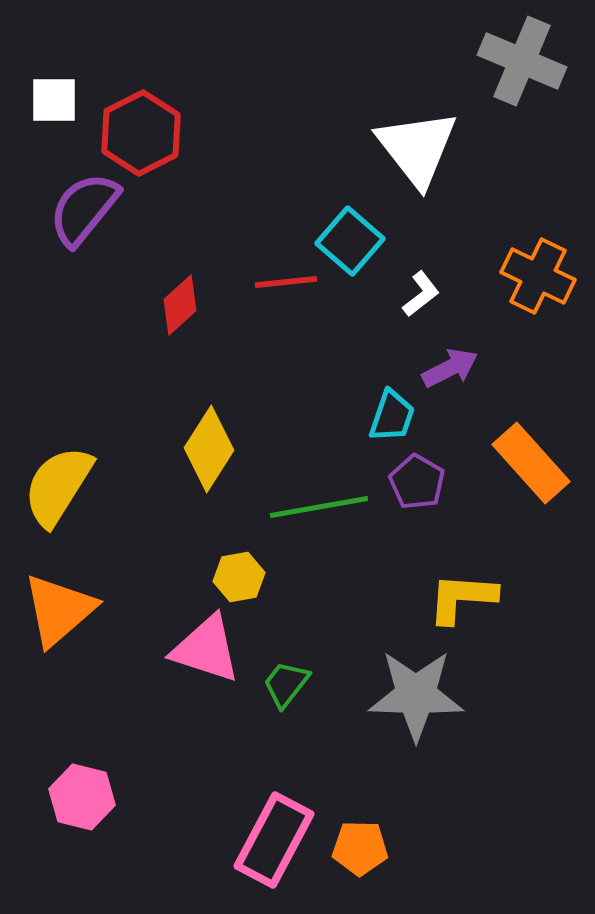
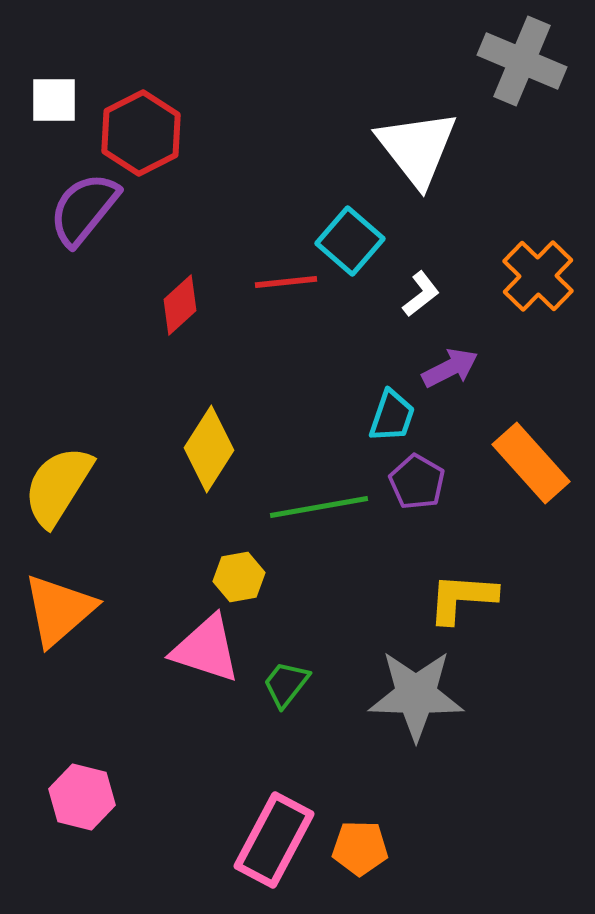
orange cross: rotated 18 degrees clockwise
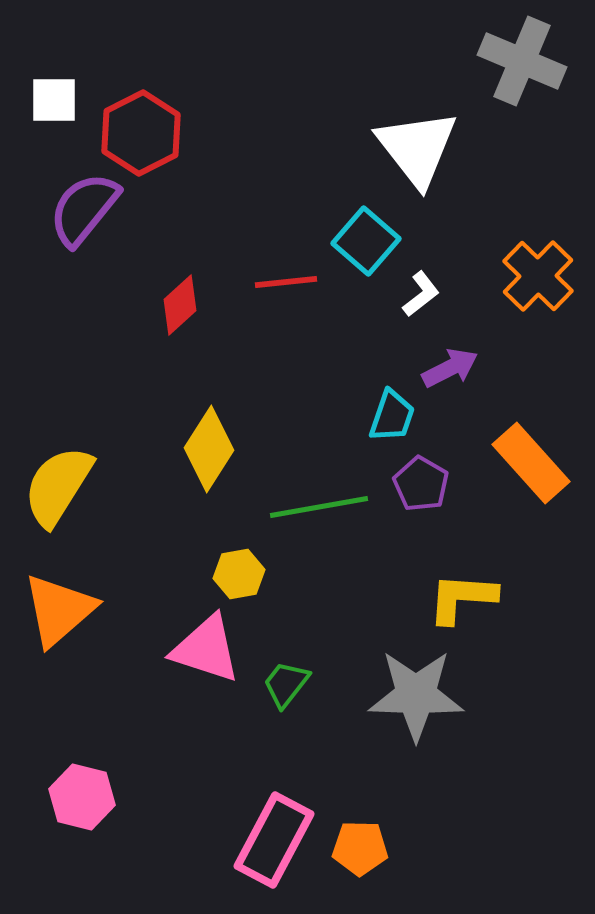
cyan square: moved 16 px right
purple pentagon: moved 4 px right, 2 px down
yellow hexagon: moved 3 px up
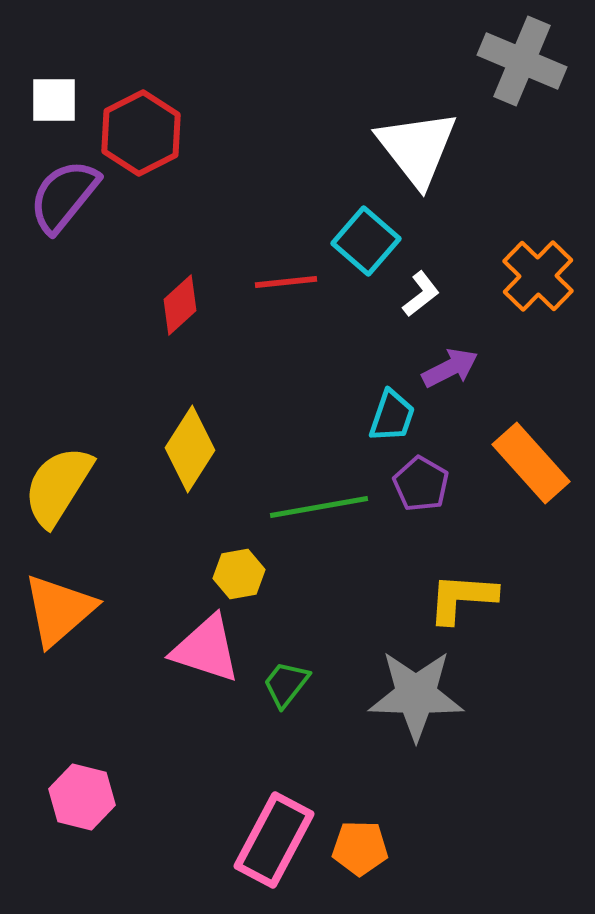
purple semicircle: moved 20 px left, 13 px up
yellow diamond: moved 19 px left
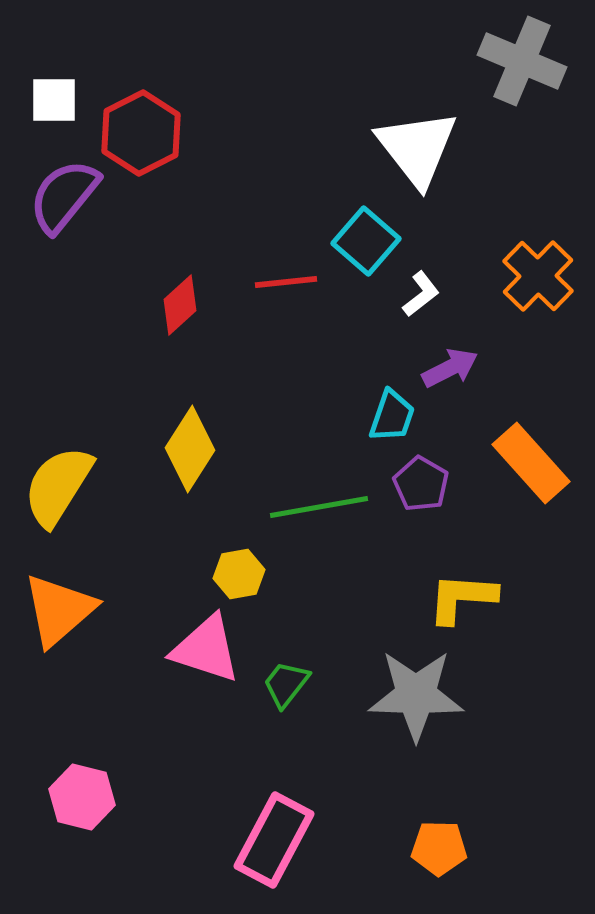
orange pentagon: moved 79 px right
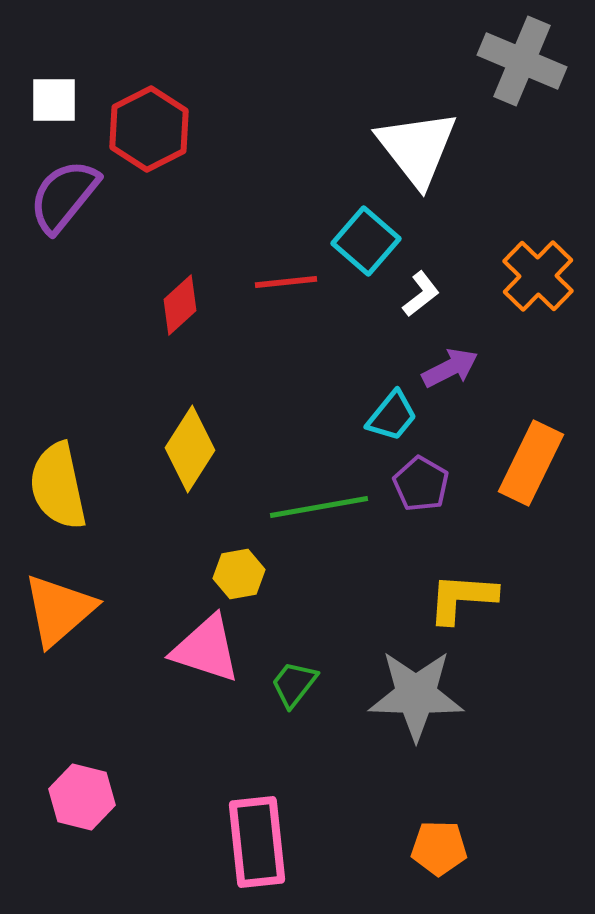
red hexagon: moved 8 px right, 4 px up
cyan trapezoid: rotated 20 degrees clockwise
orange rectangle: rotated 68 degrees clockwise
yellow semicircle: rotated 44 degrees counterclockwise
green trapezoid: moved 8 px right
pink rectangle: moved 17 px left, 2 px down; rotated 34 degrees counterclockwise
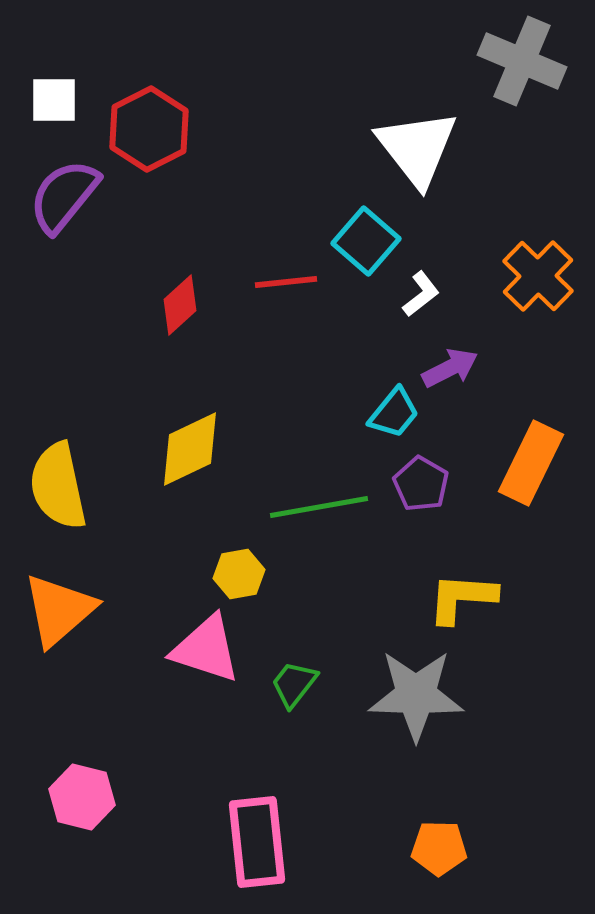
cyan trapezoid: moved 2 px right, 3 px up
yellow diamond: rotated 32 degrees clockwise
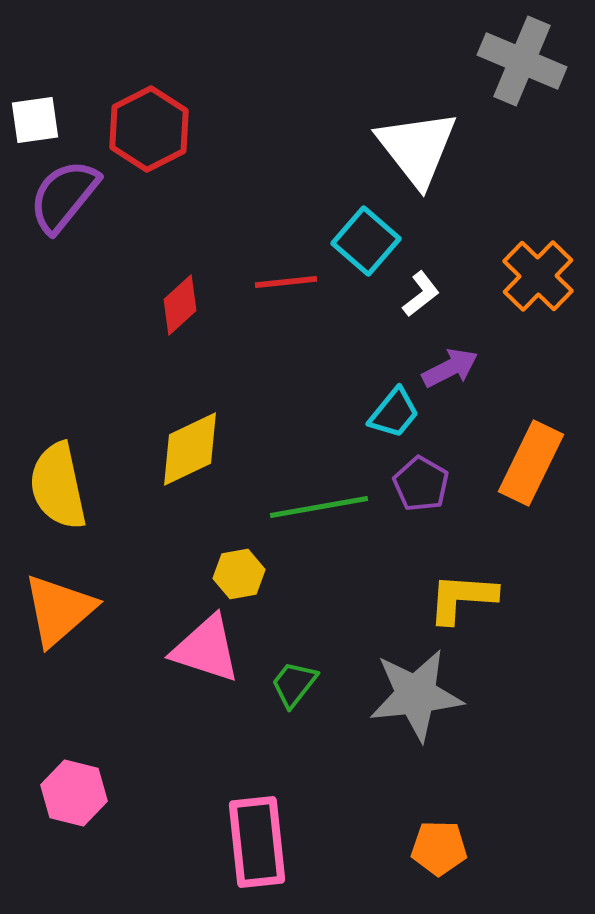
white square: moved 19 px left, 20 px down; rotated 8 degrees counterclockwise
gray star: rotated 8 degrees counterclockwise
pink hexagon: moved 8 px left, 4 px up
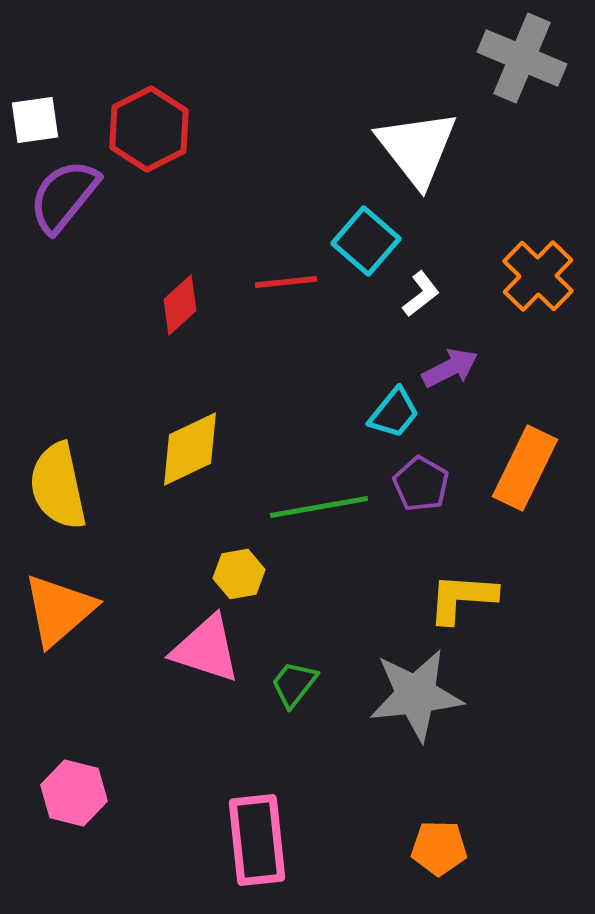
gray cross: moved 3 px up
orange rectangle: moved 6 px left, 5 px down
pink rectangle: moved 2 px up
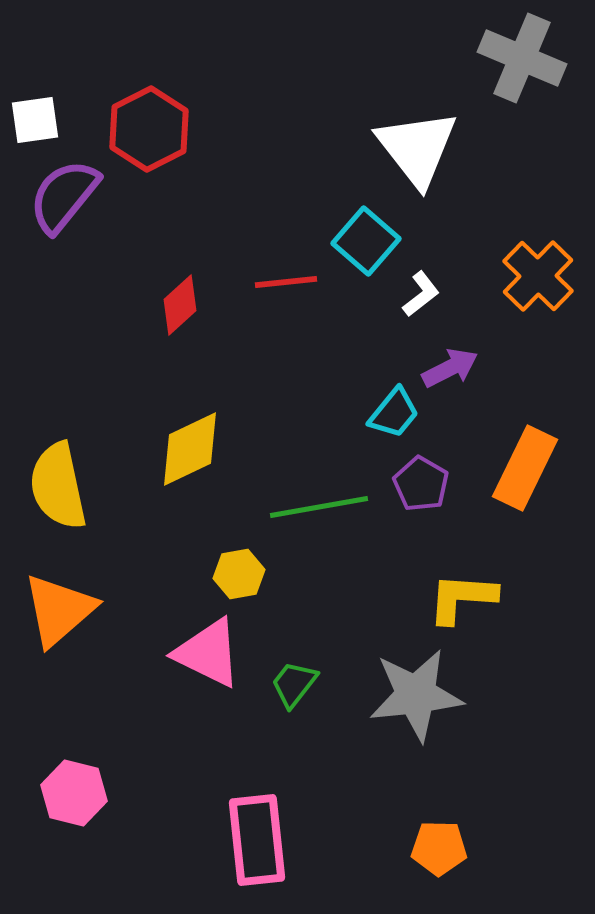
pink triangle: moved 2 px right, 4 px down; rotated 8 degrees clockwise
